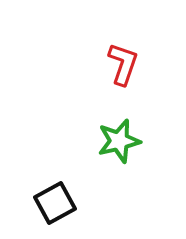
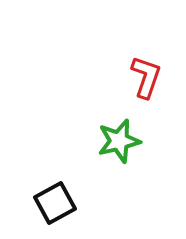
red L-shape: moved 23 px right, 13 px down
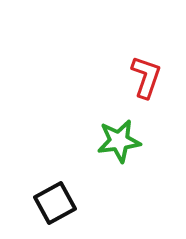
green star: rotated 6 degrees clockwise
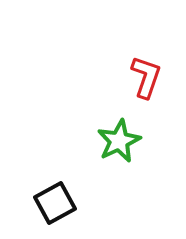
green star: rotated 18 degrees counterclockwise
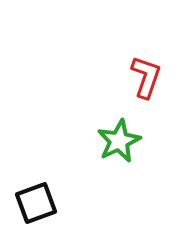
black square: moved 19 px left; rotated 9 degrees clockwise
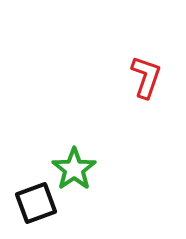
green star: moved 45 px left, 28 px down; rotated 9 degrees counterclockwise
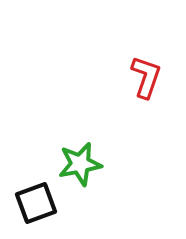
green star: moved 6 px right, 5 px up; rotated 24 degrees clockwise
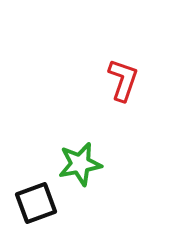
red L-shape: moved 23 px left, 3 px down
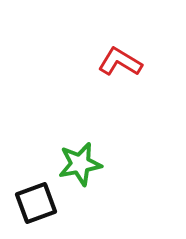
red L-shape: moved 3 px left, 18 px up; rotated 78 degrees counterclockwise
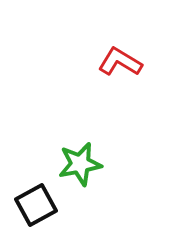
black square: moved 2 px down; rotated 9 degrees counterclockwise
